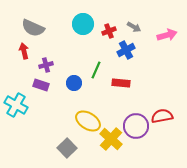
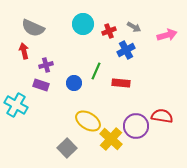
green line: moved 1 px down
red semicircle: rotated 20 degrees clockwise
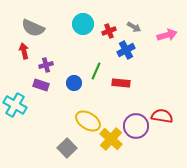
cyan cross: moved 1 px left
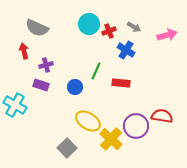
cyan circle: moved 6 px right
gray semicircle: moved 4 px right
blue cross: rotated 30 degrees counterclockwise
blue circle: moved 1 px right, 4 px down
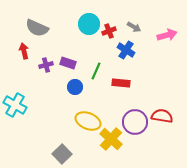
purple rectangle: moved 27 px right, 22 px up
yellow ellipse: rotated 10 degrees counterclockwise
purple circle: moved 1 px left, 4 px up
gray square: moved 5 px left, 6 px down
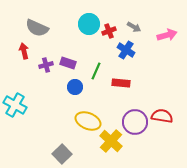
yellow cross: moved 2 px down
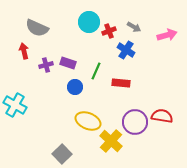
cyan circle: moved 2 px up
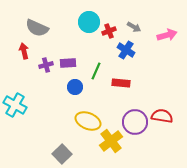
purple rectangle: rotated 21 degrees counterclockwise
yellow cross: rotated 10 degrees clockwise
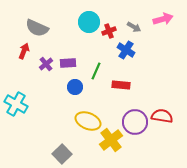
pink arrow: moved 4 px left, 16 px up
red arrow: rotated 35 degrees clockwise
purple cross: moved 1 px up; rotated 24 degrees counterclockwise
red rectangle: moved 2 px down
cyan cross: moved 1 px right, 1 px up
yellow cross: moved 1 px up
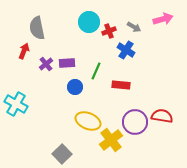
gray semicircle: rotated 55 degrees clockwise
purple rectangle: moved 1 px left
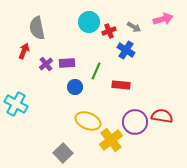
gray square: moved 1 px right, 1 px up
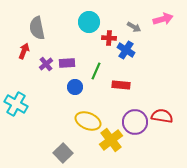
red cross: moved 7 px down; rotated 24 degrees clockwise
